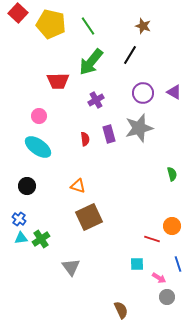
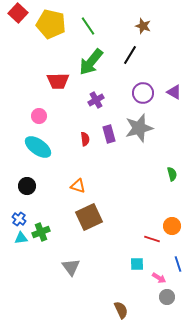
green cross: moved 7 px up; rotated 12 degrees clockwise
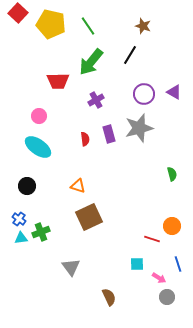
purple circle: moved 1 px right, 1 px down
brown semicircle: moved 12 px left, 13 px up
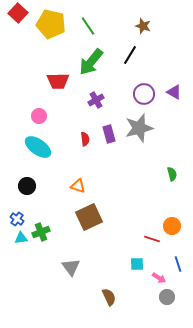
blue cross: moved 2 px left
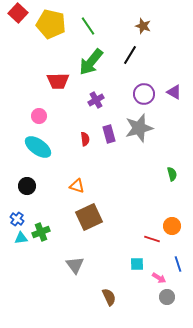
orange triangle: moved 1 px left
gray triangle: moved 4 px right, 2 px up
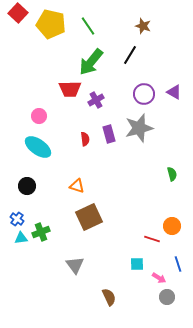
red trapezoid: moved 12 px right, 8 px down
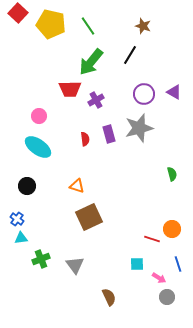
orange circle: moved 3 px down
green cross: moved 27 px down
